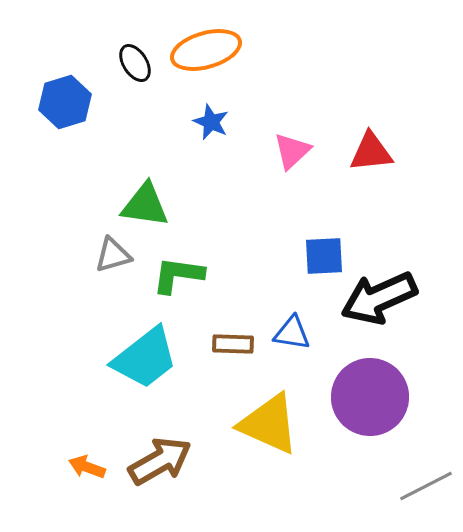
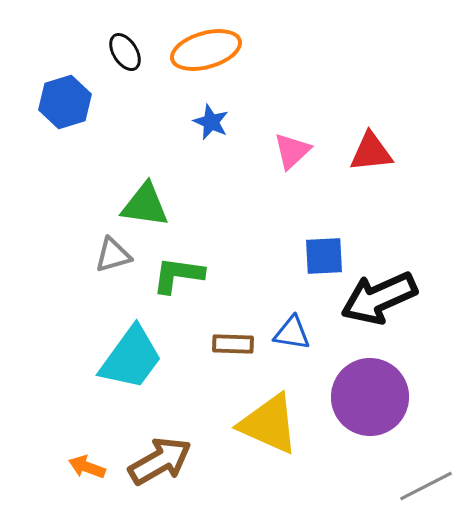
black ellipse: moved 10 px left, 11 px up
cyan trapezoid: moved 14 px left; rotated 16 degrees counterclockwise
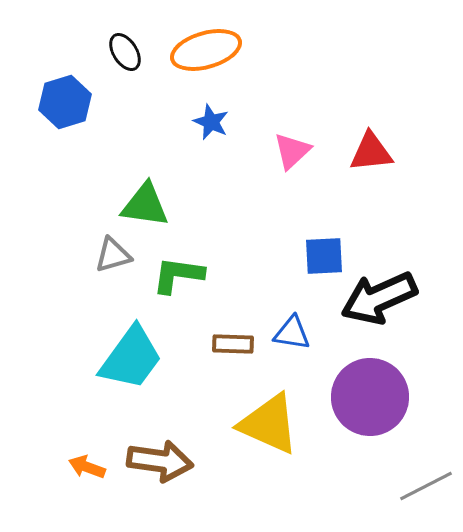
brown arrow: rotated 38 degrees clockwise
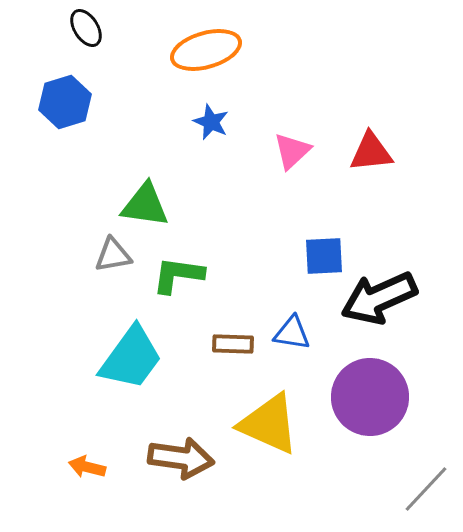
black ellipse: moved 39 px left, 24 px up
gray triangle: rotated 6 degrees clockwise
brown arrow: moved 21 px right, 3 px up
orange arrow: rotated 6 degrees counterclockwise
gray line: moved 3 px down; rotated 20 degrees counterclockwise
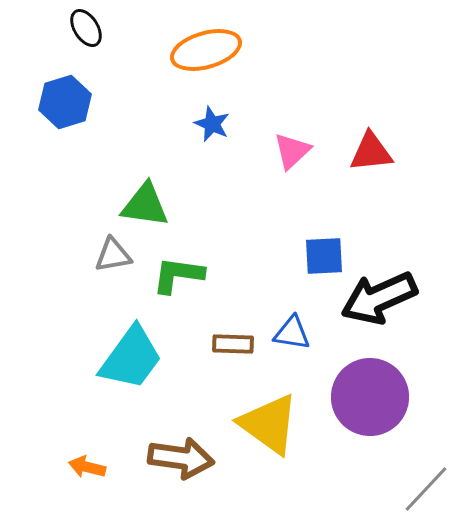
blue star: moved 1 px right, 2 px down
yellow triangle: rotated 12 degrees clockwise
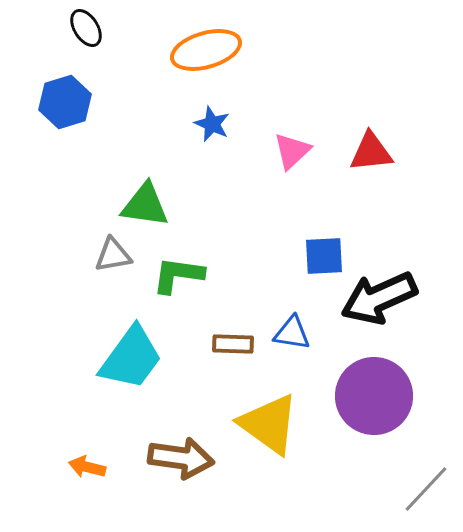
purple circle: moved 4 px right, 1 px up
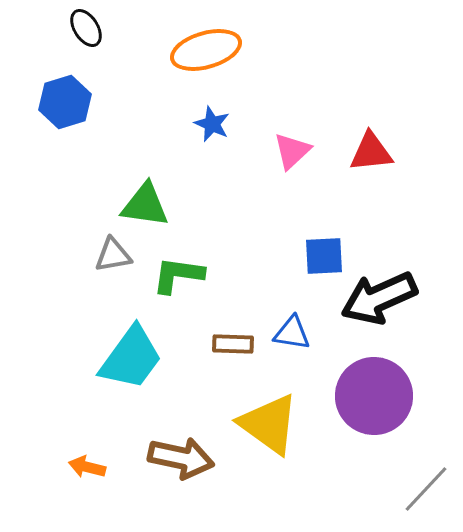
brown arrow: rotated 4 degrees clockwise
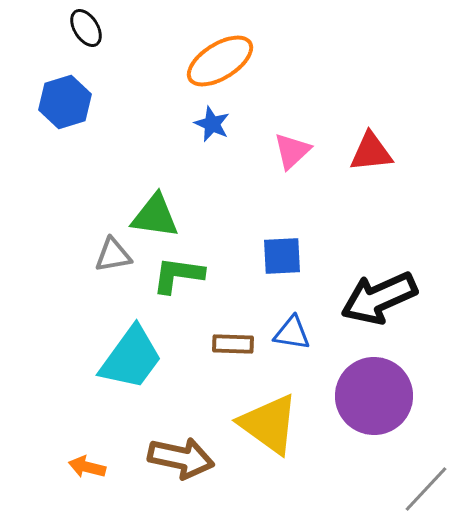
orange ellipse: moved 14 px right, 11 px down; rotated 16 degrees counterclockwise
green triangle: moved 10 px right, 11 px down
blue square: moved 42 px left
